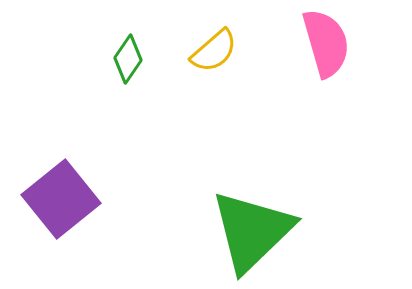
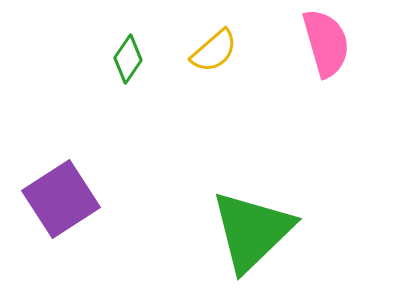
purple square: rotated 6 degrees clockwise
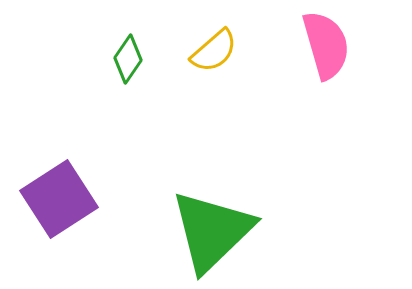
pink semicircle: moved 2 px down
purple square: moved 2 px left
green triangle: moved 40 px left
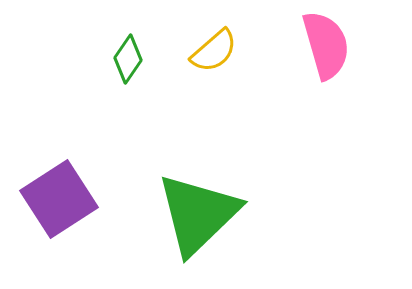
green triangle: moved 14 px left, 17 px up
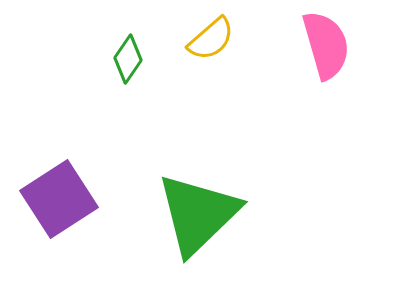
yellow semicircle: moved 3 px left, 12 px up
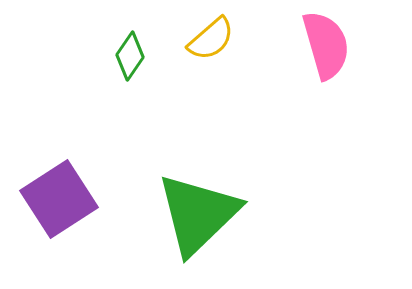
green diamond: moved 2 px right, 3 px up
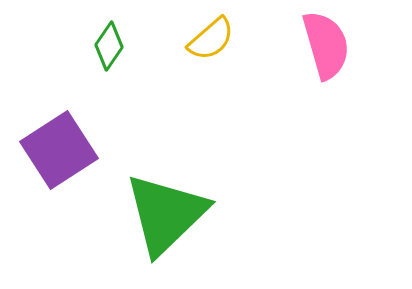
green diamond: moved 21 px left, 10 px up
purple square: moved 49 px up
green triangle: moved 32 px left
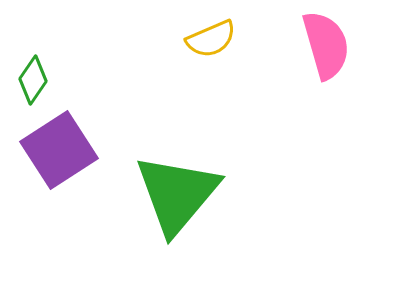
yellow semicircle: rotated 18 degrees clockwise
green diamond: moved 76 px left, 34 px down
green triangle: moved 11 px right, 20 px up; rotated 6 degrees counterclockwise
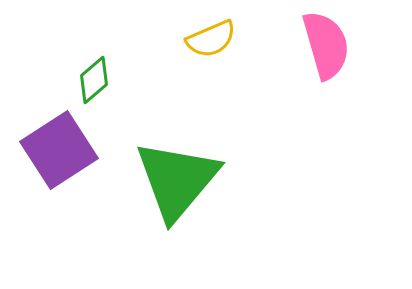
green diamond: moved 61 px right; rotated 15 degrees clockwise
green triangle: moved 14 px up
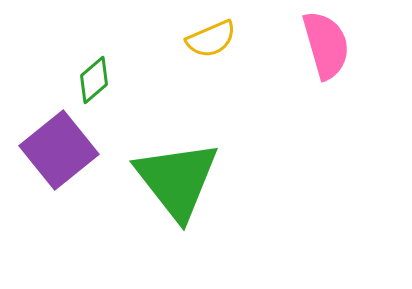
purple square: rotated 6 degrees counterclockwise
green triangle: rotated 18 degrees counterclockwise
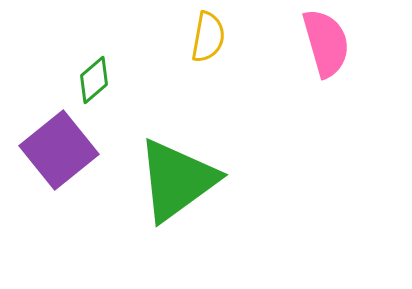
yellow semicircle: moved 3 px left, 2 px up; rotated 57 degrees counterclockwise
pink semicircle: moved 2 px up
green triangle: rotated 32 degrees clockwise
